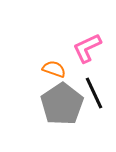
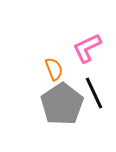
orange semicircle: rotated 50 degrees clockwise
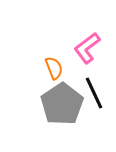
pink L-shape: rotated 12 degrees counterclockwise
orange semicircle: moved 1 px up
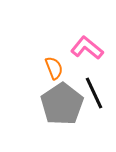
pink L-shape: rotated 76 degrees clockwise
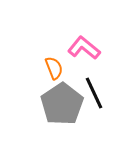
pink L-shape: moved 3 px left
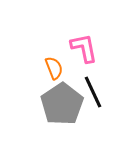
pink L-shape: rotated 40 degrees clockwise
black line: moved 1 px left, 1 px up
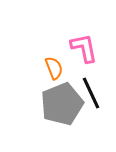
black line: moved 2 px left, 1 px down
gray pentagon: rotated 12 degrees clockwise
